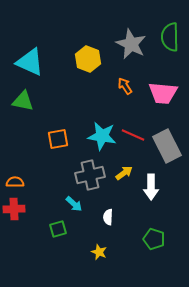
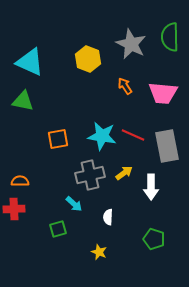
gray rectangle: rotated 16 degrees clockwise
orange semicircle: moved 5 px right, 1 px up
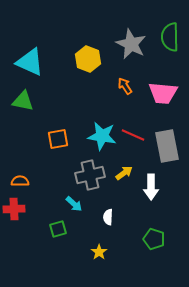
yellow star: rotated 14 degrees clockwise
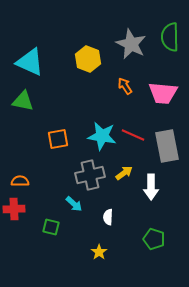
green square: moved 7 px left, 2 px up; rotated 30 degrees clockwise
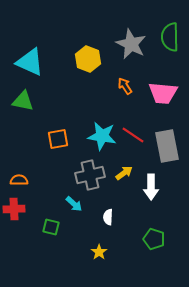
red line: rotated 10 degrees clockwise
orange semicircle: moved 1 px left, 1 px up
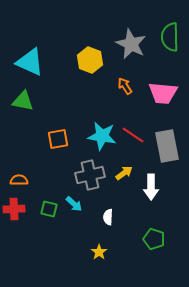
yellow hexagon: moved 2 px right, 1 px down
green square: moved 2 px left, 18 px up
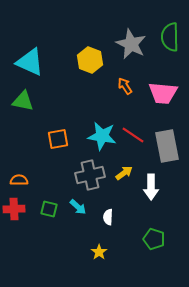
cyan arrow: moved 4 px right, 3 px down
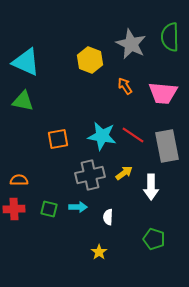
cyan triangle: moved 4 px left
cyan arrow: rotated 42 degrees counterclockwise
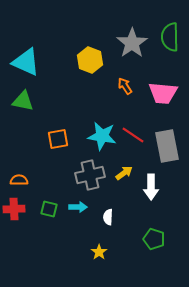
gray star: moved 1 px right, 1 px up; rotated 12 degrees clockwise
